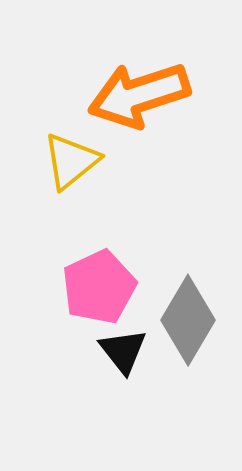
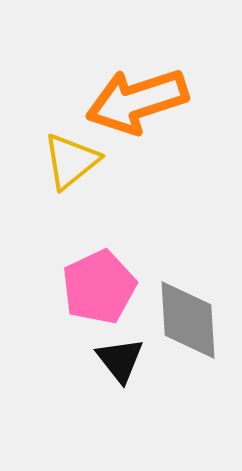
orange arrow: moved 2 px left, 6 px down
gray diamond: rotated 34 degrees counterclockwise
black triangle: moved 3 px left, 9 px down
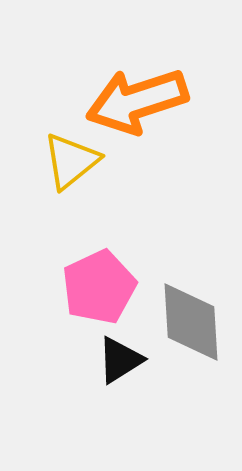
gray diamond: moved 3 px right, 2 px down
black triangle: rotated 36 degrees clockwise
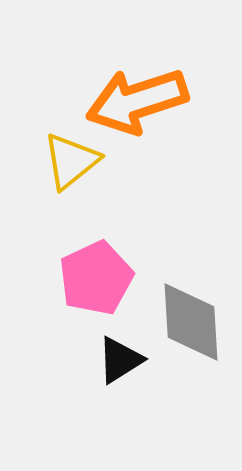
pink pentagon: moved 3 px left, 9 px up
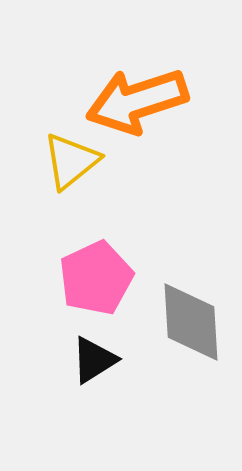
black triangle: moved 26 px left
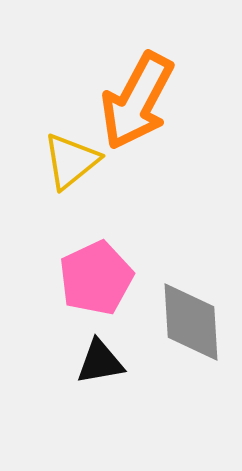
orange arrow: rotated 44 degrees counterclockwise
black triangle: moved 6 px right, 2 px down; rotated 22 degrees clockwise
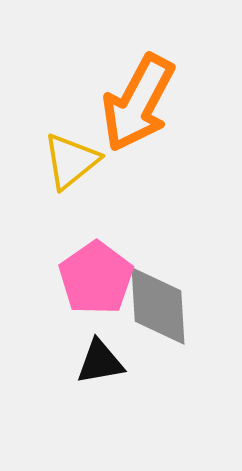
orange arrow: moved 1 px right, 2 px down
pink pentagon: rotated 10 degrees counterclockwise
gray diamond: moved 33 px left, 16 px up
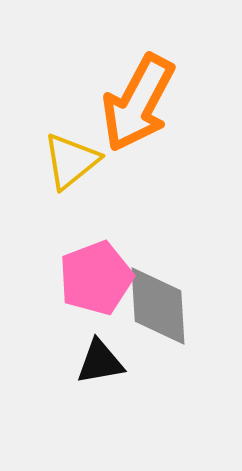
pink pentagon: rotated 14 degrees clockwise
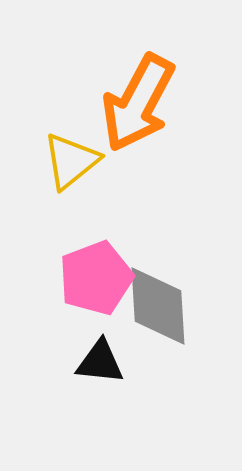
black triangle: rotated 16 degrees clockwise
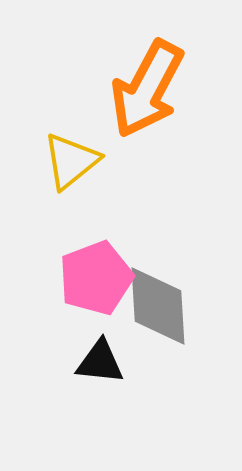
orange arrow: moved 9 px right, 14 px up
